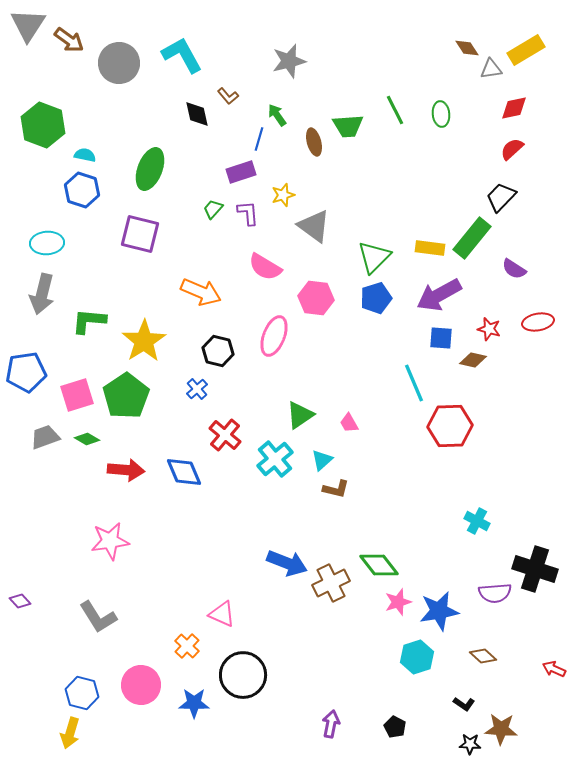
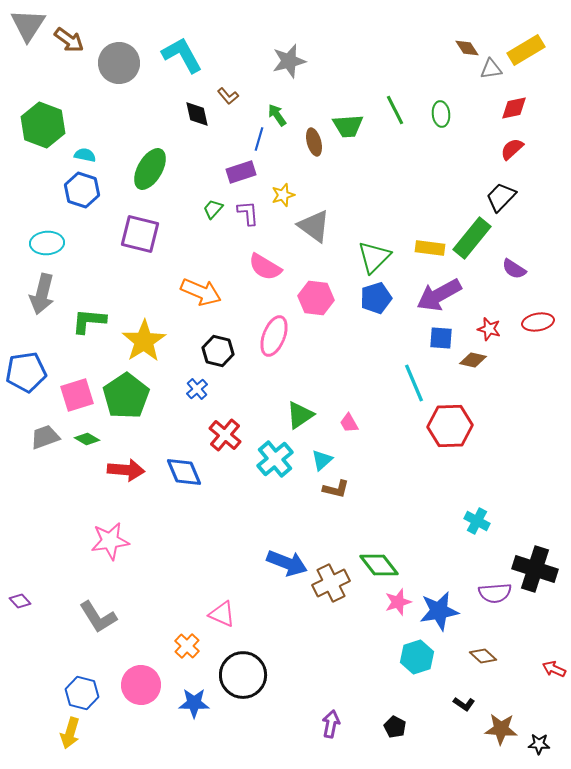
green ellipse at (150, 169): rotated 9 degrees clockwise
black star at (470, 744): moved 69 px right
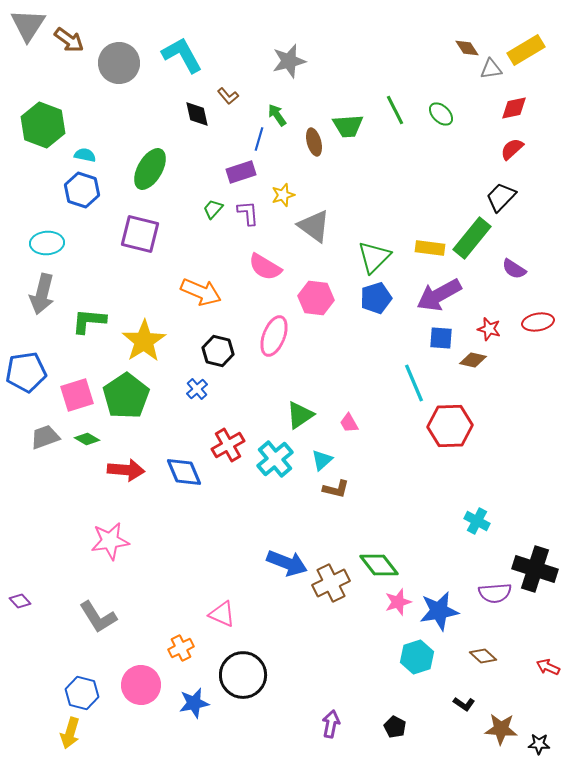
green ellipse at (441, 114): rotated 40 degrees counterclockwise
red cross at (225, 435): moved 3 px right, 10 px down; rotated 20 degrees clockwise
orange cross at (187, 646): moved 6 px left, 2 px down; rotated 20 degrees clockwise
red arrow at (554, 669): moved 6 px left, 2 px up
blue star at (194, 703): rotated 12 degrees counterclockwise
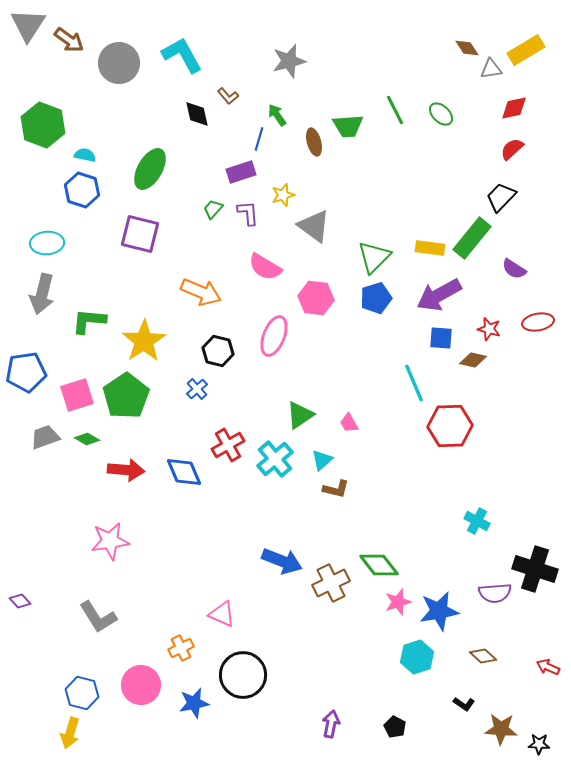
blue arrow at (287, 563): moved 5 px left, 2 px up
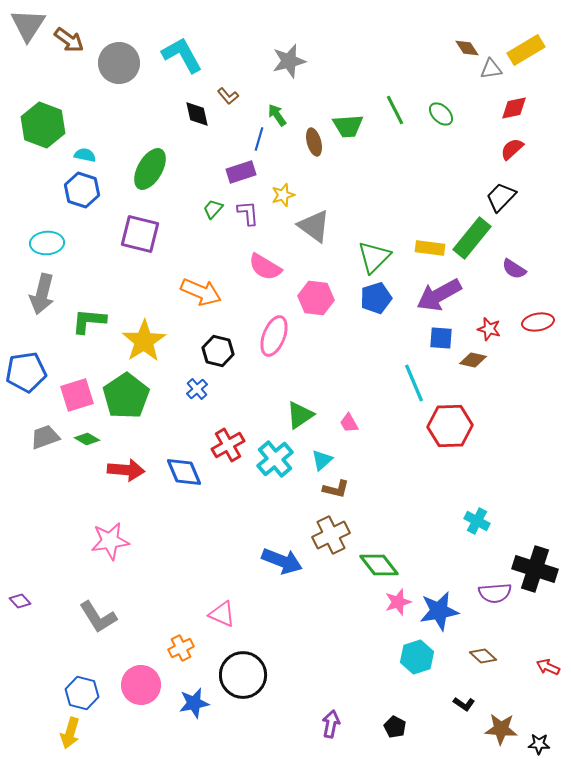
brown cross at (331, 583): moved 48 px up
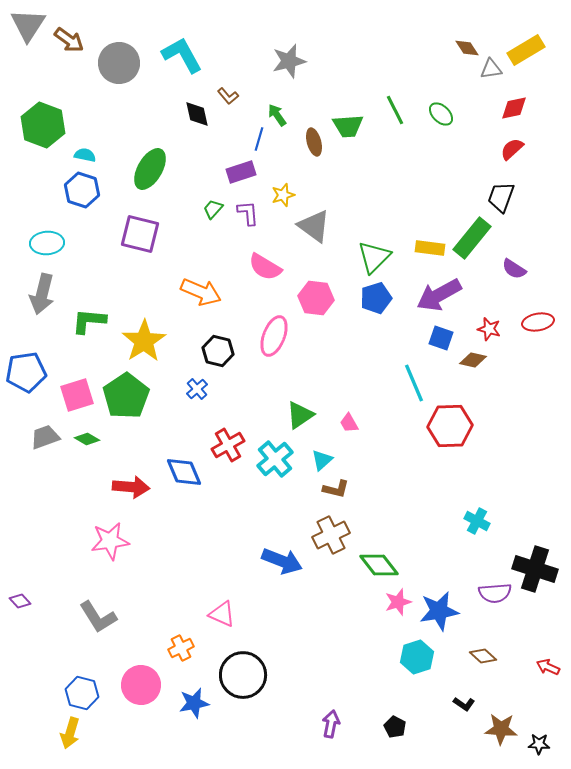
black trapezoid at (501, 197): rotated 24 degrees counterclockwise
blue square at (441, 338): rotated 15 degrees clockwise
red arrow at (126, 470): moved 5 px right, 17 px down
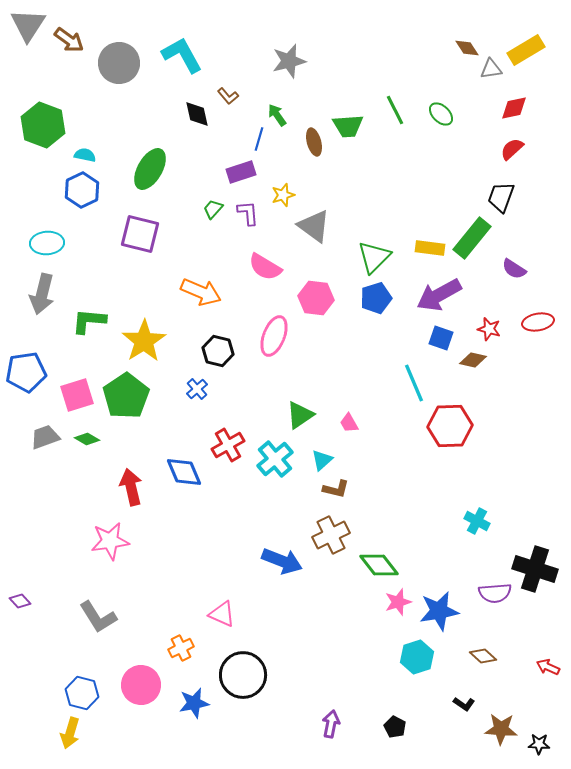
blue hexagon at (82, 190): rotated 16 degrees clockwise
red arrow at (131, 487): rotated 108 degrees counterclockwise
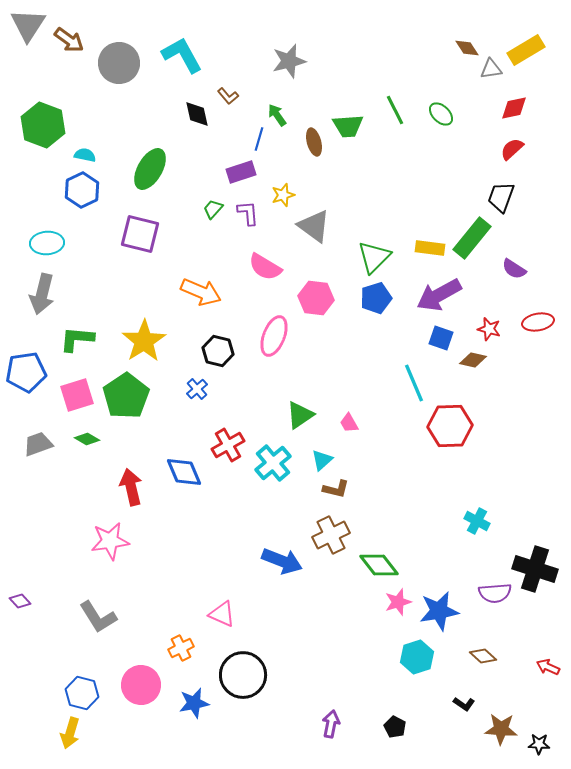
green L-shape at (89, 321): moved 12 px left, 18 px down
gray trapezoid at (45, 437): moved 7 px left, 7 px down
cyan cross at (275, 459): moved 2 px left, 4 px down
